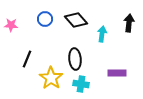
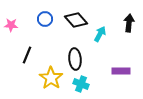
cyan arrow: moved 2 px left; rotated 21 degrees clockwise
black line: moved 4 px up
purple rectangle: moved 4 px right, 2 px up
cyan cross: rotated 14 degrees clockwise
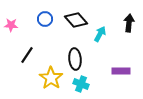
black line: rotated 12 degrees clockwise
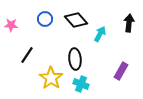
purple rectangle: rotated 60 degrees counterclockwise
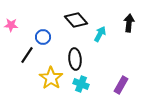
blue circle: moved 2 px left, 18 px down
purple rectangle: moved 14 px down
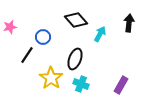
pink star: moved 1 px left, 2 px down; rotated 16 degrees counterclockwise
black ellipse: rotated 25 degrees clockwise
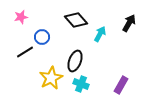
black arrow: rotated 24 degrees clockwise
pink star: moved 11 px right, 10 px up
blue circle: moved 1 px left
black line: moved 2 px left, 3 px up; rotated 24 degrees clockwise
black ellipse: moved 2 px down
yellow star: rotated 10 degrees clockwise
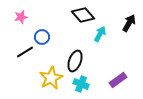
black diamond: moved 7 px right, 5 px up
purple rectangle: moved 3 px left, 5 px up; rotated 24 degrees clockwise
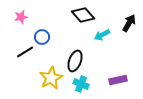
cyan arrow: moved 2 px right, 1 px down; rotated 147 degrees counterclockwise
purple rectangle: rotated 24 degrees clockwise
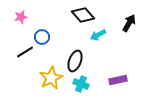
cyan arrow: moved 4 px left
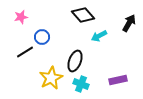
cyan arrow: moved 1 px right, 1 px down
